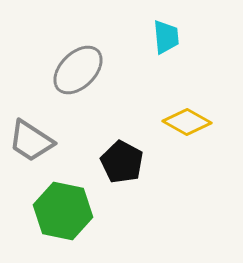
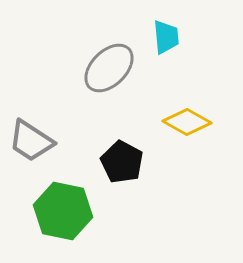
gray ellipse: moved 31 px right, 2 px up
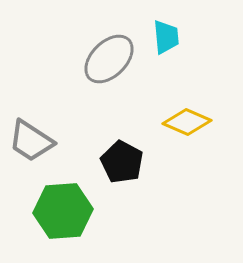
gray ellipse: moved 9 px up
yellow diamond: rotated 6 degrees counterclockwise
green hexagon: rotated 16 degrees counterclockwise
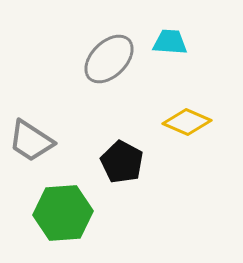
cyan trapezoid: moved 4 px right, 5 px down; rotated 81 degrees counterclockwise
green hexagon: moved 2 px down
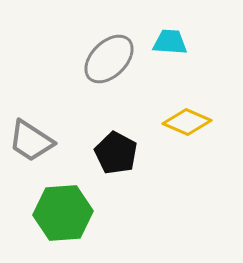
black pentagon: moved 6 px left, 9 px up
